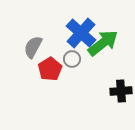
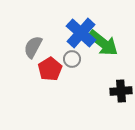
green arrow: rotated 76 degrees clockwise
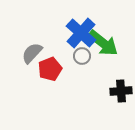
gray semicircle: moved 1 px left, 6 px down; rotated 15 degrees clockwise
gray circle: moved 10 px right, 3 px up
red pentagon: rotated 10 degrees clockwise
